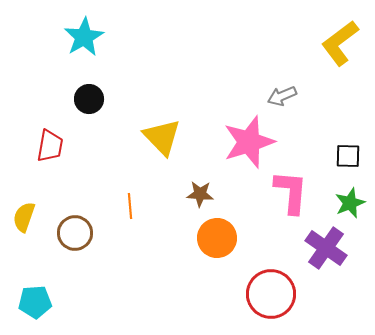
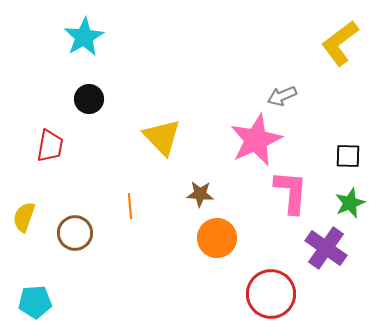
pink star: moved 7 px right, 2 px up; rotated 6 degrees counterclockwise
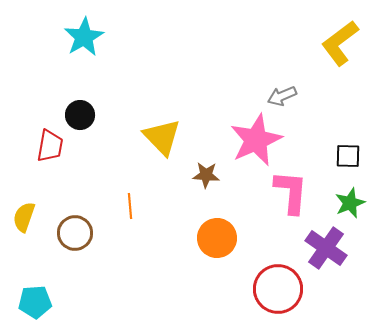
black circle: moved 9 px left, 16 px down
brown star: moved 6 px right, 19 px up
red circle: moved 7 px right, 5 px up
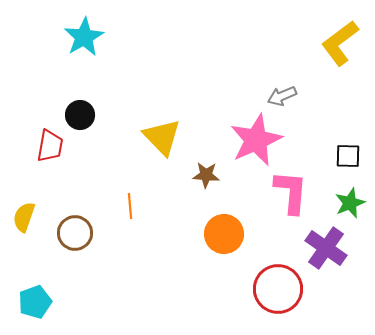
orange circle: moved 7 px right, 4 px up
cyan pentagon: rotated 16 degrees counterclockwise
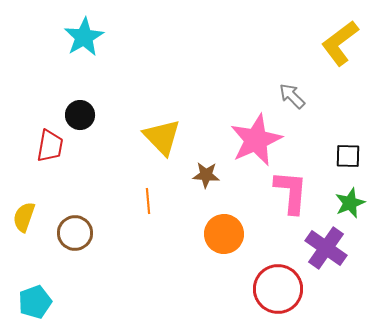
gray arrow: moved 10 px right; rotated 68 degrees clockwise
orange line: moved 18 px right, 5 px up
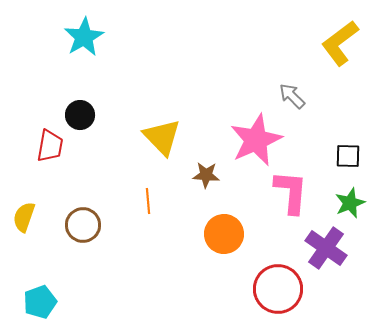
brown circle: moved 8 px right, 8 px up
cyan pentagon: moved 5 px right
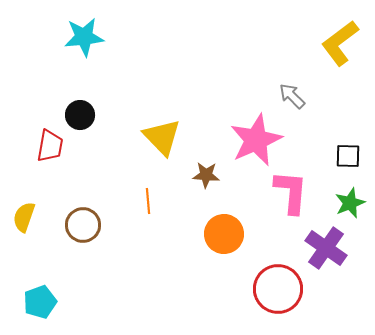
cyan star: rotated 24 degrees clockwise
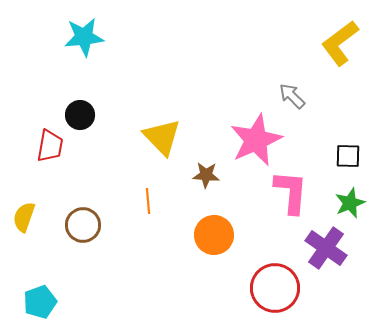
orange circle: moved 10 px left, 1 px down
red circle: moved 3 px left, 1 px up
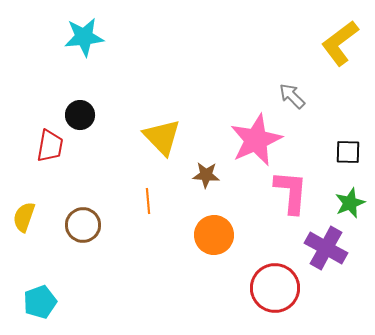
black square: moved 4 px up
purple cross: rotated 6 degrees counterclockwise
